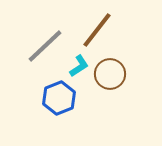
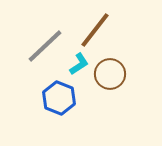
brown line: moved 2 px left
cyan L-shape: moved 2 px up
blue hexagon: rotated 16 degrees counterclockwise
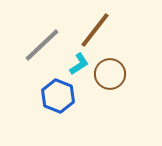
gray line: moved 3 px left, 1 px up
blue hexagon: moved 1 px left, 2 px up
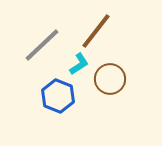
brown line: moved 1 px right, 1 px down
brown circle: moved 5 px down
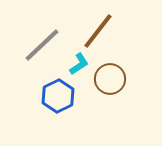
brown line: moved 2 px right
blue hexagon: rotated 12 degrees clockwise
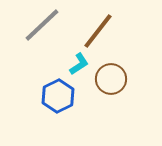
gray line: moved 20 px up
brown circle: moved 1 px right
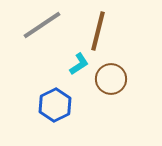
gray line: rotated 9 degrees clockwise
brown line: rotated 24 degrees counterclockwise
blue hexagon: moved 3 px left, 9 px down
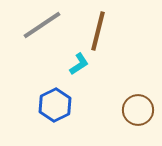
brown circle: moved 27 px right, 31 px down
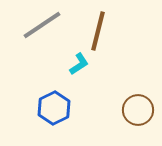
blue hexagon: moved 1 px left, 3 px down
